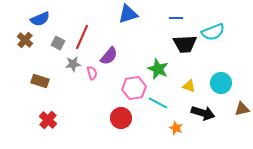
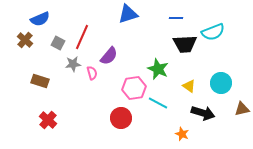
yellow triangle: rotated 16 degrees clockwise
orange star: moved 6 px right, 6 px down
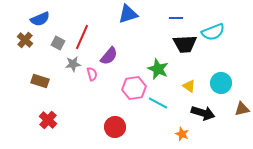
pink semicircle: moved 1 px down
red circle: moved 6 px left, 9 px down
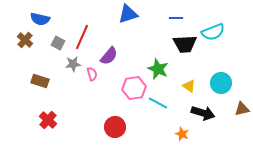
blue semicircle: rotated 36 degrees clockwise
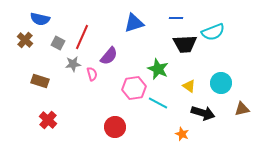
blue triangle: moved 6 px right, 9 px down
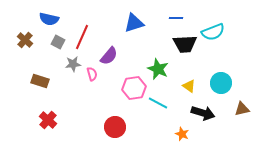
blue semicircle: moved 9 px right
gray square: moved 1 px up
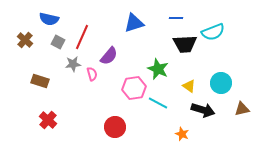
black arrow: moved 3 px up
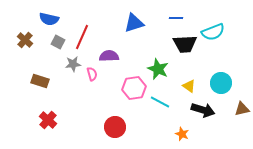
purple semicircle: rotated 132 degrees counterclockwise
cyan line: moved 2 px right, 1 px up
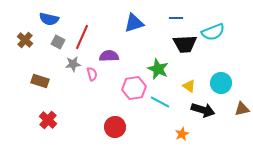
orange star: rotated 24 degrees clockwise
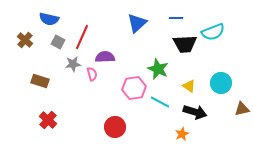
blue triangle: moved 3 px right; rotated 25 degrees counterclockwise
purple semicircle: moved 4 px left, 1 px down
black arrow: moved 8 px left, 2 px down
